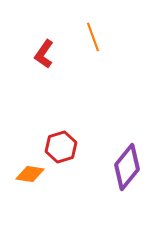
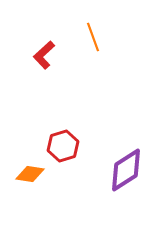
red L-shape: moved 1 px down; rotated 12 degrees clockwise
red hexagon: moved 2 px right, 1 px up
purple diamond: moved 1 px left, 3 px down; rotated 18 degrees clockwise
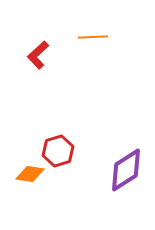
orange line: rotated 72 degrees counterclockwise
red L-shape: moved 6 px left
red hexagon: moved 5 px left, 5 px down
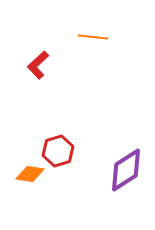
orange line: rotated 8 degrees clockwise
red L-shape: moved 10 px down
